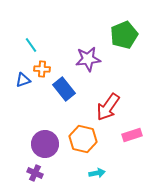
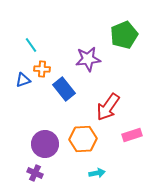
orange hexagon: rotated 16 degrees counterclockwise
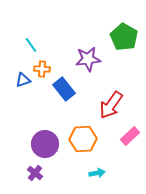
green pentagon: moved 2 px down; rotated 20 degrees counterclockwise
red arrow: moved 3 px right, 2 px up
pink rectangle: moved 2 px left, 1 px down; rotated 24 degrees counterclockwise
purple cross: rotated 14 degrees clockwise
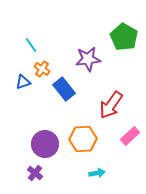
orange cross: rotated 28 degrees clockwise
blue triangle: moved 2 px down
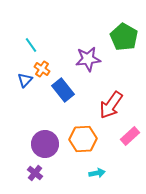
blue triangle: moved 2 px right, 2 px up; rotated 28 degrees counterclockwise
blue rectangle: moved 1 px left, 1 px down
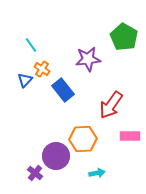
pink rectangle: rotated 42 degrees clockwise
purple circle: moved 11 px right, 12 px down
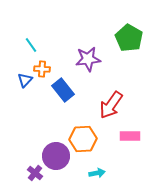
green pentagon: moved 5 px right, 1 px down
orange cross: rotated 28 degrees counterclockwise
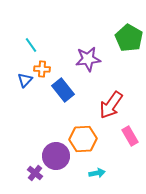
pink rectangle: rotated 60 degrees clockwise
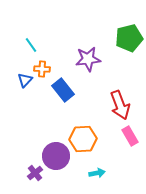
green pentagon: rotated 28 degrees clockwise
red arrow: moved 9 px right; rotated 56 degrees counterclockwise
purple cross: rotated 14 degrees clockwise
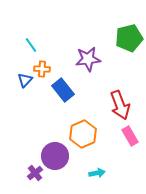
orange hexagon: moved 5 px up; rotated 20 degrees counterclockwise
purple circle: moved 1 px left
